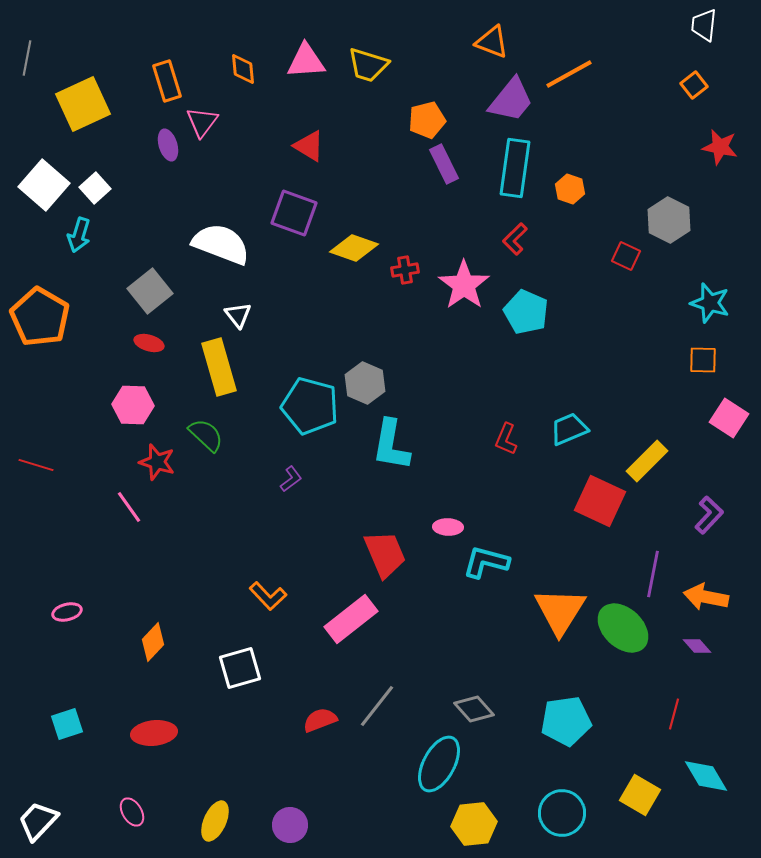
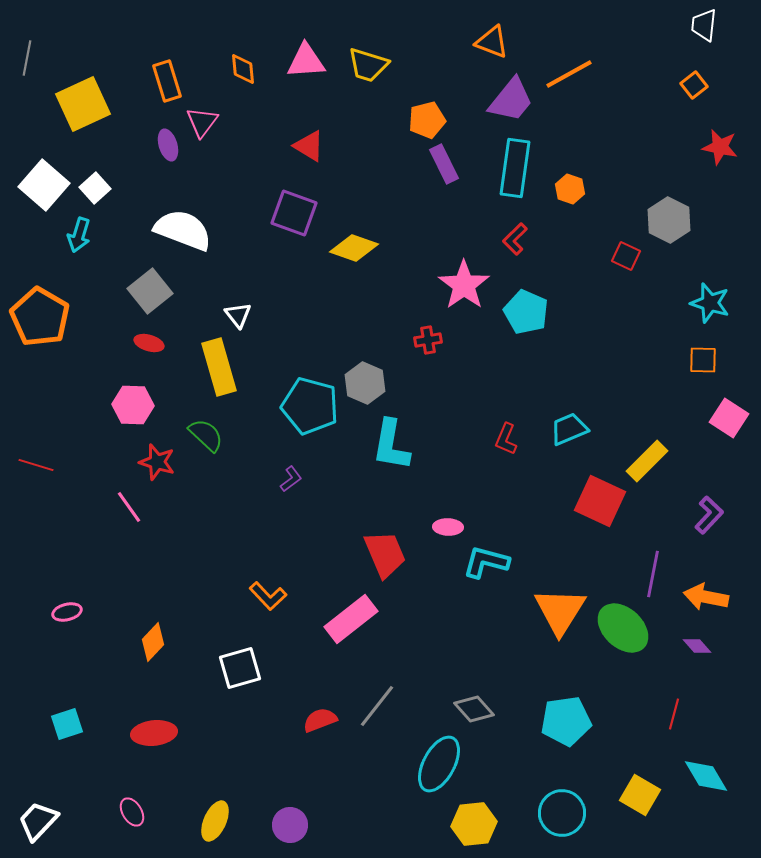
white semicircle at (221, 244): moved 38 px left, 14 px up
red cross at (405, 270): moved 23 px right, 70 px down
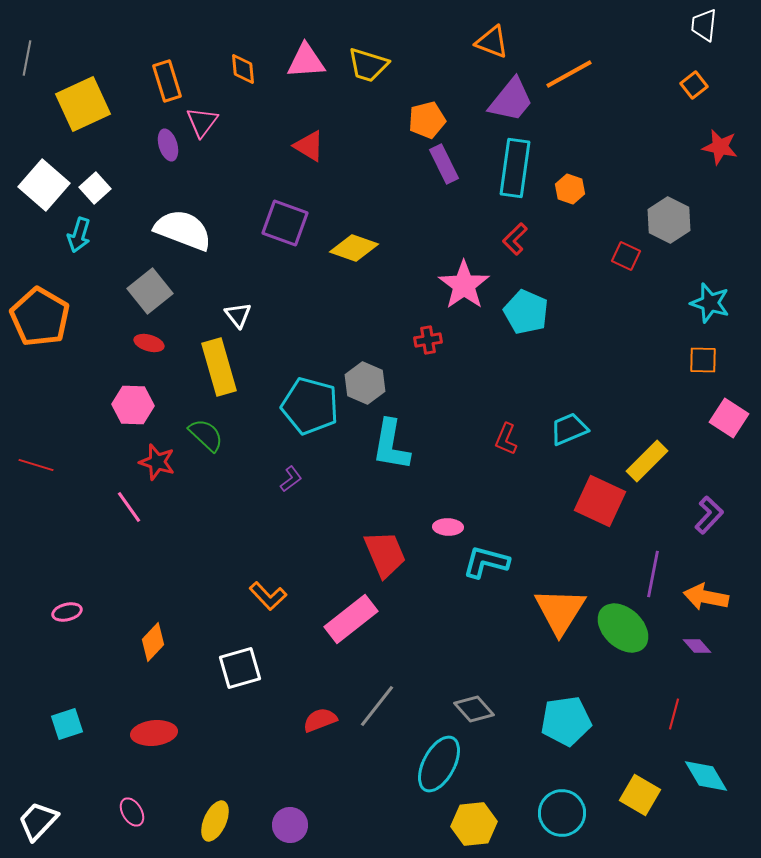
purple square at (294, 213): moved 9 px left, 10 px down
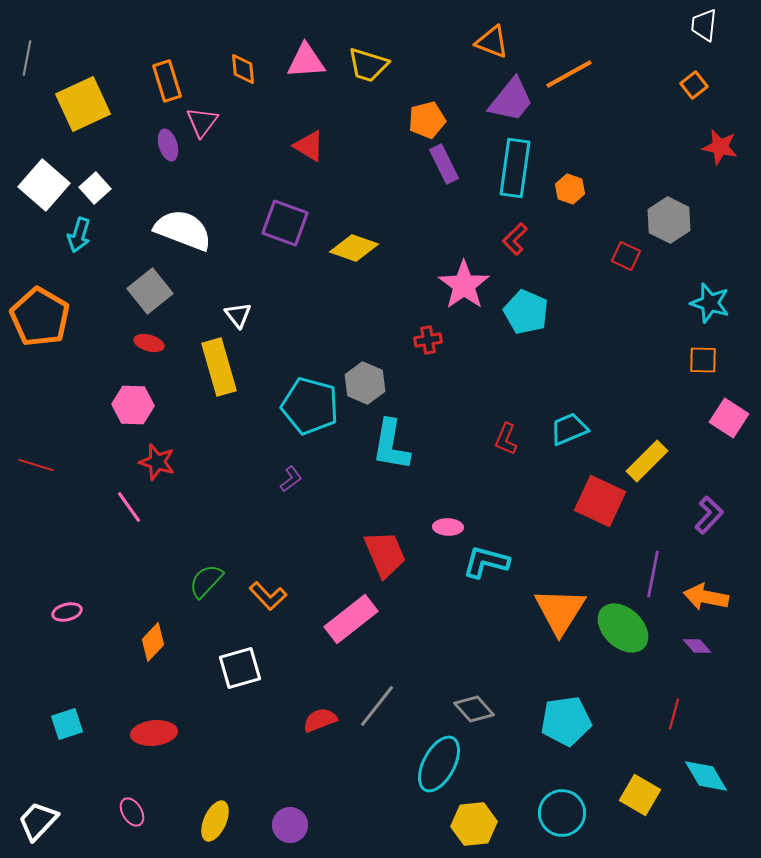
green semicircle at (206, 435): moved 146 px down; rotated 90 degrees counterclockwise
